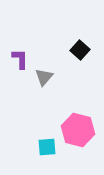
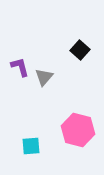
purple L-shape: moved 8 px down; rotated 15 degrees counterclockwise
cyan square: moved 16 px left, 1 px up
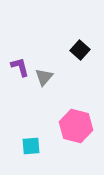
pink hexagon: moved 2 px left, 4 px up
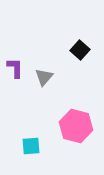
purple L-shape: moved 5 px left, 1 px down; rotated 15 degrees clockwise
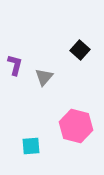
purple L-shape: moved 3 px up; rotated 15 degrees clockwise
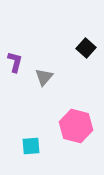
black square: moved 6 px right, 2 px up
purple L-shape: moved 3 px up
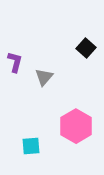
pink hexagon: rotated 16 degrees clockwise
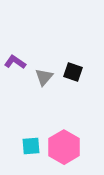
black square: moved 13 px left, 24 px down; rotated 24 degrees counterclockwise
purple L-shape: rotated 70 degrees counterclockwise
pink hexagon: moved 12 px left, 21 px down
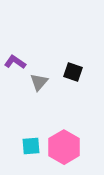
gray triangle: moved 5 px left, 5 px down
